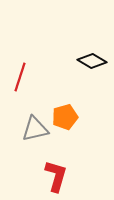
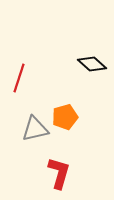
black diamond: moved 3 px down; rotated 12 degrees clockwise
red line: moved 1 px left, 1 px down
red L-shape: moved 3 px right, 3 px up
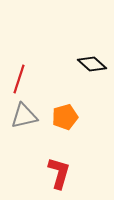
red line: moved 1 px down
gray triangle: moved 11 px left, 13 px up
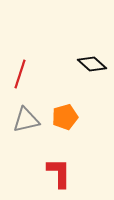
red line: moved 1 px right, 5 px up
gray triangle: moved 2 px right, 4 px down
red L-shape: rotated 16 degrees counterclockwise
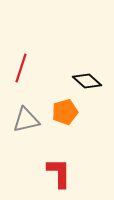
black diamond: moved 5 px left, 17 px down
red line: moved 1 px right, 6 px up
orange pentagon: moved 5 px up
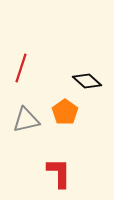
orange pentagon: rotated 20 degrees counterclockwise
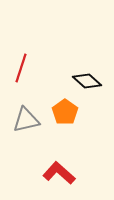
red L-shape: rotated 48 degrees counterclockwise
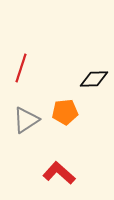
black diamond: moved 7 px right, 2 px up; rotated 44 degrees counterclockwise
orange pentagon: rotated 30 degrees clockwise
gray triangle: rotated 20 degrees counterclockwise
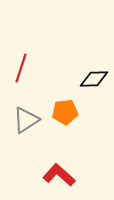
red L-shape: moved 2 px down
